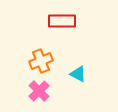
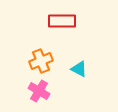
cyan triangle: moved 1 px right, 5 px up
pink cross: rotated 15 degrees counterclockwise
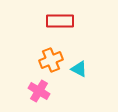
red rectangle: moved 2 px left
orange cross: moved 10 px right, 1 px up
